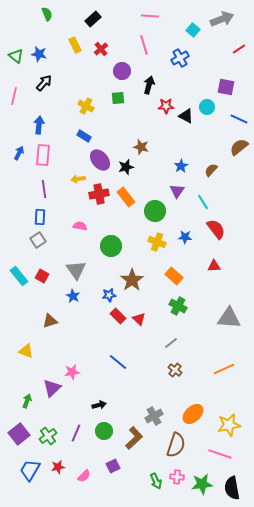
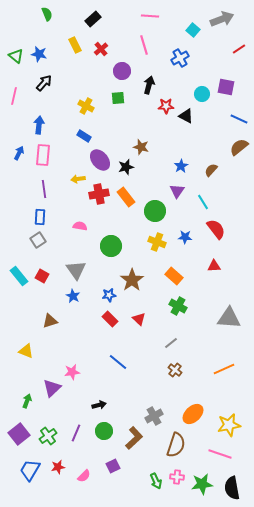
cyan circle at (207, 107): moved 5 px left, 13 px up
red rectangle at (118, 316): moved 8 px left, 3 px down
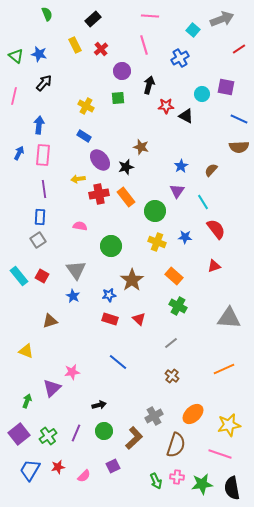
brown semicircle at (239, 147): rotated 144 degrees counterclockwise
red triangle at (214, 266): rotated 16 degrees counterclockwise
red rectangle at (110, 319): rotated 28 degrees counterclockwise
brown cross at (175, 370): moved 3 px left, 6 px down
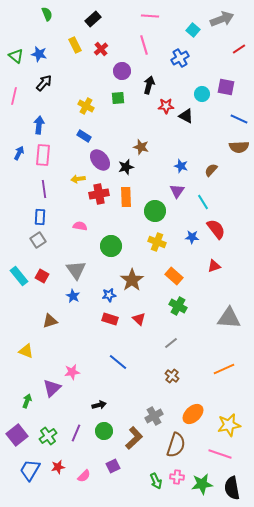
blue star at (181, 166): rotated 24 degrees counterclockwise
orange rectangle at (126, 197): rotated 36 degrees clockwise
blue star at (185, 237): moved 7 px right
purple square at (19, 434): moved 2 px left, 1 px down
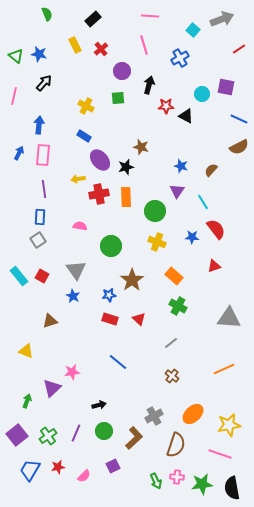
brown semicircle at (239, 147): rotated 24 degrees counterclockwise
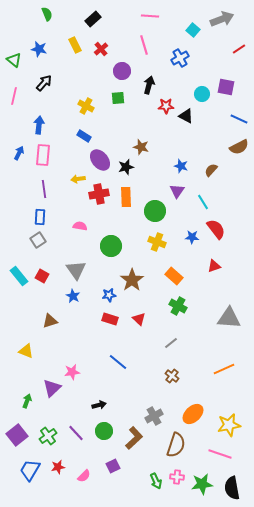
blue star at (39, 54): moved 5 px up
green triangle at (16, 56): moved 2 px left, 4 px down
purple line at (76, 433): rotated 66 degrees counterclockwise
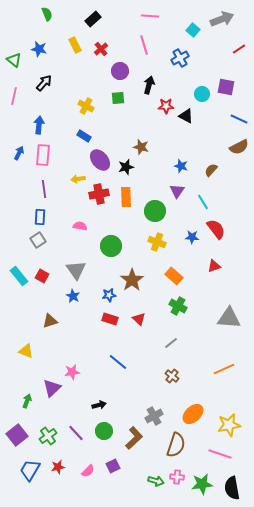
purple circle at (122, 71): moved 2 px left
pink semicircle at (84, 476): moved 4 px right, 5 px up
green arrow at (156, 481): rotated 49 degrees counterclockwise
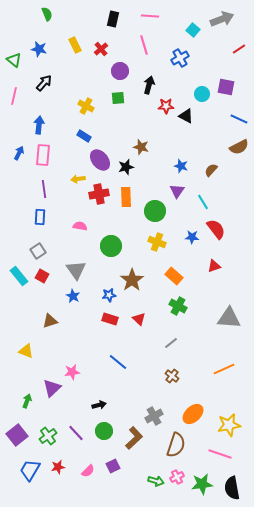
black rectangle at (93, 19): moved 20 px right; rotated 35 degrees counterclockwise
gray square at (38, 240): moved 11 px down
pink cross at (177, 477): rotated 32 degrees counterclockwise
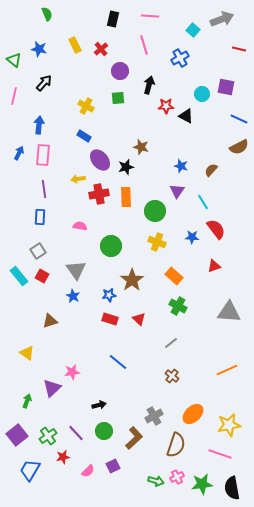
red line at (239, 49): rotated 48 degrees clockwise
gray triangle at (229, 318): moved 6 px up
yellow triangle at (26, 351): moved 1 px right, 2 px down; rotated 14 degrees clockwise
orange line at (224, 369): moved 3 px right, 1 px down
red star at (58, 467): moved 5 px right, 10 px up
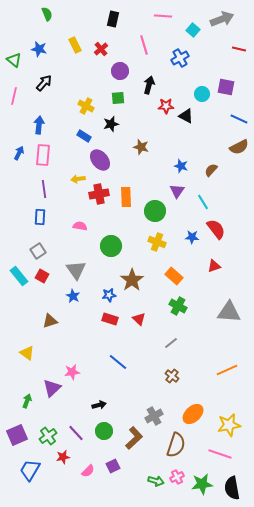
pink line at (150, 16): moved 13 px right
black star at (126, 167): moved 15 px left, 43 px up
purple square at (17, 435): rotated 15 degrees clockwise
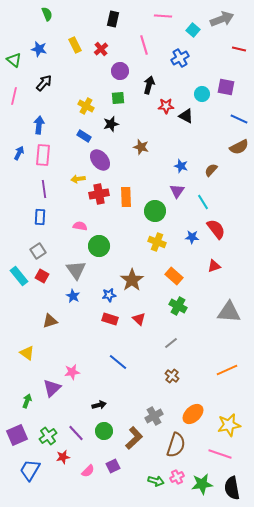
green circle at (111, 246): moved 12 px left
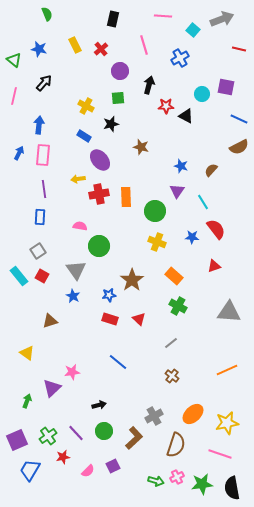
yellow star at (229, 425): moved 2 px left, 2 px up
purple square at (17, 435): moved 5 px down
